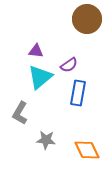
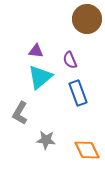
purple semicircle: moved 1 px right, 5 px up; rotated 102 degrees clockwise
blue rectangle: rotated 30 degrees counterclockwise
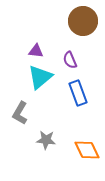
brown circle: moved 4 px left, 2 px down
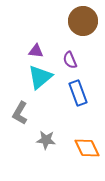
orange diamond: moved 2 px up
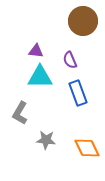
cyan triangle: rotated 40 degrees clockwise
